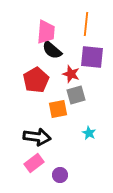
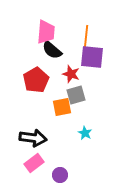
orange line: moved 13 px down
orange square: moved 4 px right, 2 px up
cyan star: moved 4 px left
black arrow: moved 4 px left, 1 px down
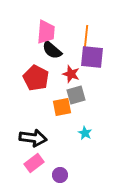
red pentagon: moved 2 px up; rotated 15 degrees counterclockwise
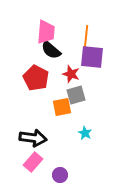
black semicircle: moved 1 px left
pink rectangle: moved 1 px left, 1 px up; rotated 12 degrees counterclockwise
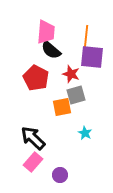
black arrow: rotated 144 degrees counterclockwise
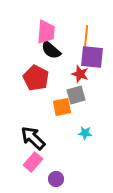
red star: moved 9 px right
cyan star: rotated 24 degrees counterclockwise
purple circle: moved 4 px left, 4 px down
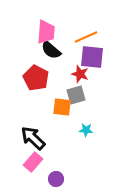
orange line: rotated 60 degrees clockwise
orange square: rotated 18 degrees clockwise
cyan star: moved 1 px right, 3 px up
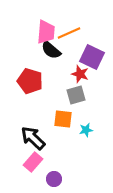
orange line: moved 17 px left, 4 px up
purple square: rotated 20 degrees clockwise
red pentagon: moved 6 px left, 3 px down; rotated 10 degrees counterclockwise
orange square: moved 1 px right, 12 px down
cyan star: rotated 16 degrees counterclockwise
purple circle: moved 2 px left
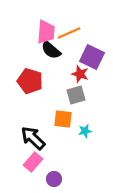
cyan star: moved 1 px left, 1 px down
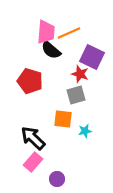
purple circle: moved 3 px right
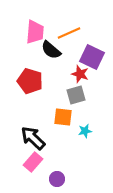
pink trapezoid: moved 11 px left
orange square: moved 2 px up
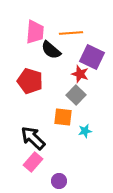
orange line: moved 2 px right; rotated 20 degrees clockwise
gray square: rotated 30 degrees counterclockwise
purple circle: moved 2 px right, 2 px down
